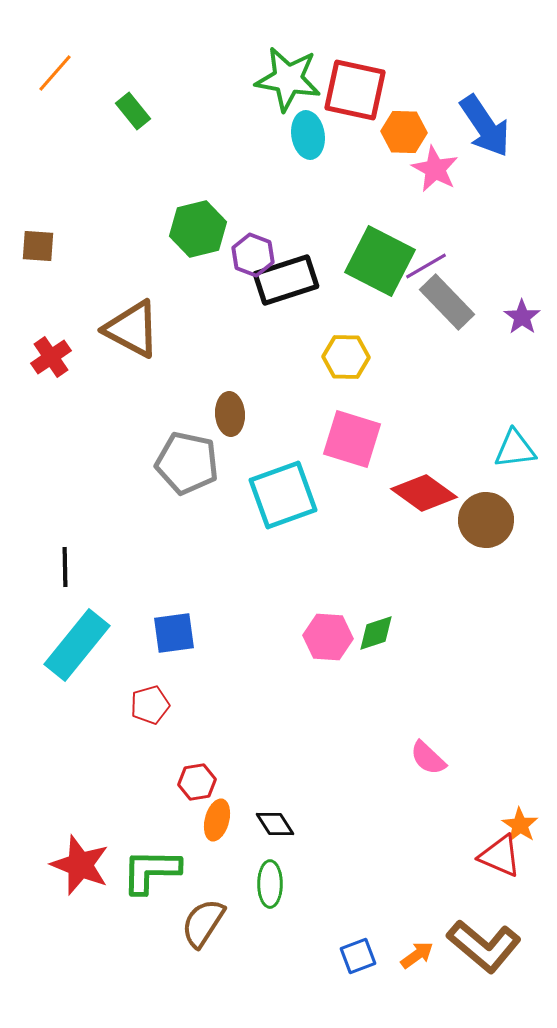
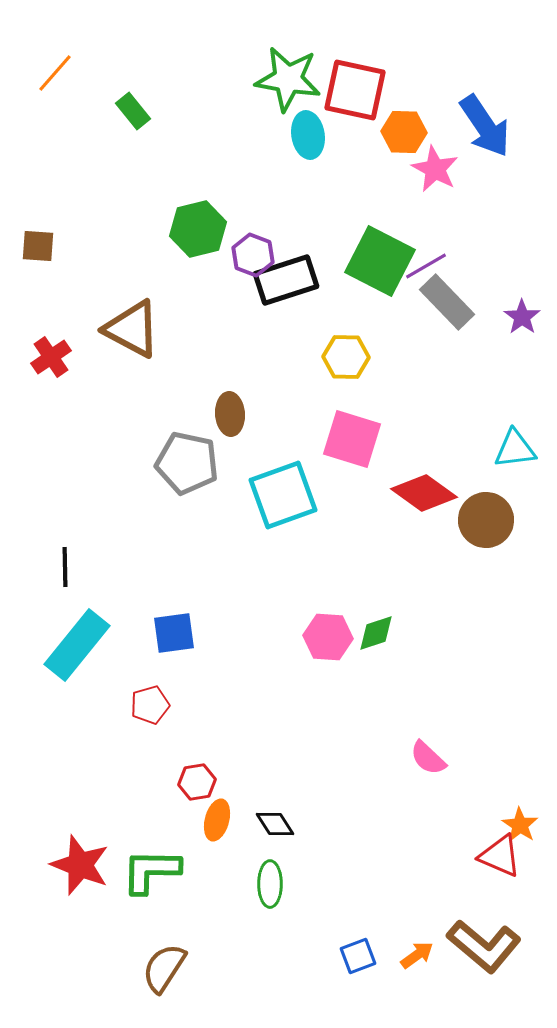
brown semicircle at (203, 923): moved 39 px left, 45 px down
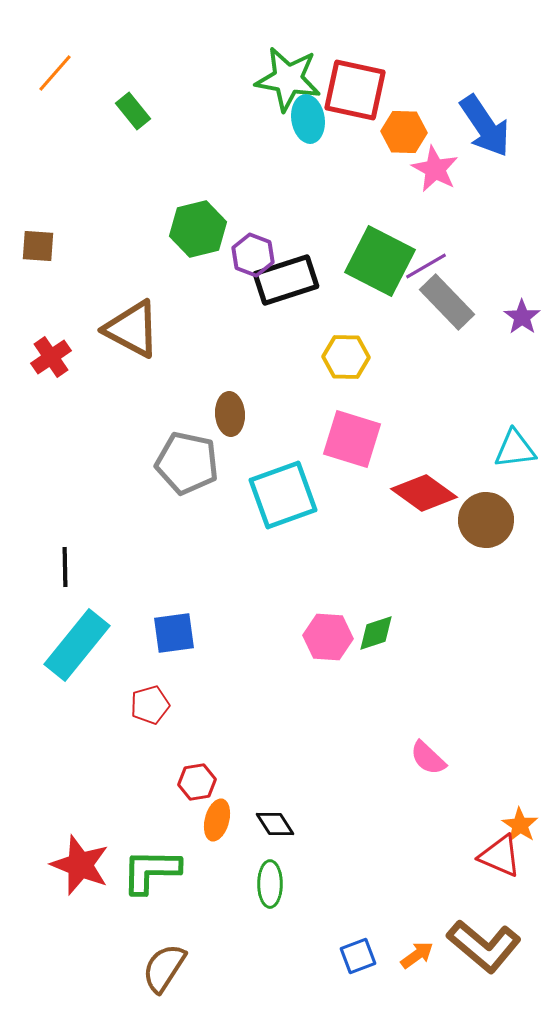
cyan ellipse at (308, 135): moved 16 px up
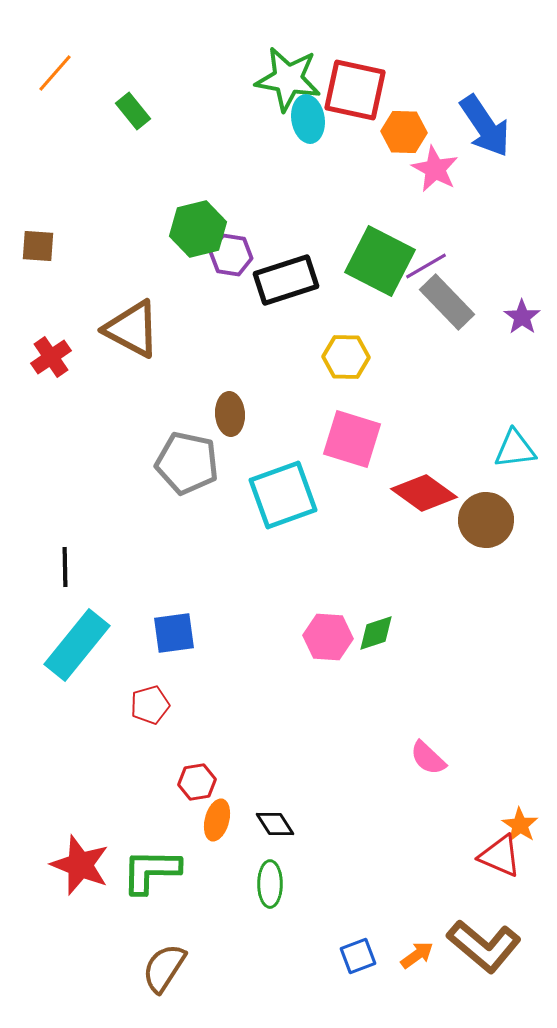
purple hexagon at (253, 255): moved 22 px left; rotated 12 degrees counterclockwise
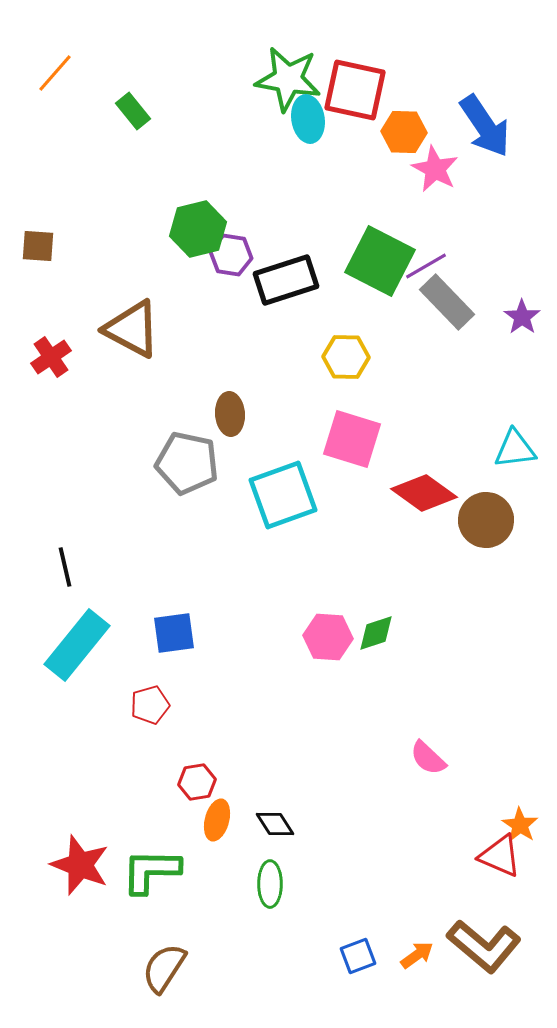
black line at (65, 567): rotated 12 degrees counterclockwise
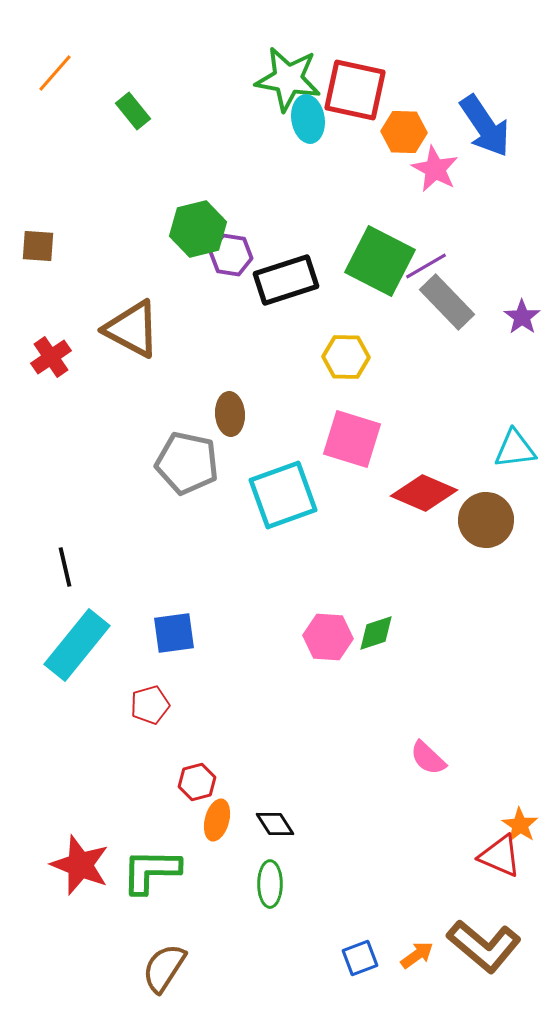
red diamond at (424, 493): rotated 12 degrees counterclockwise
red hexagon at (197, 782): rotated 6 degrees counterclockwise
blue square at (358, 956): moved 2 px right, 2 px down
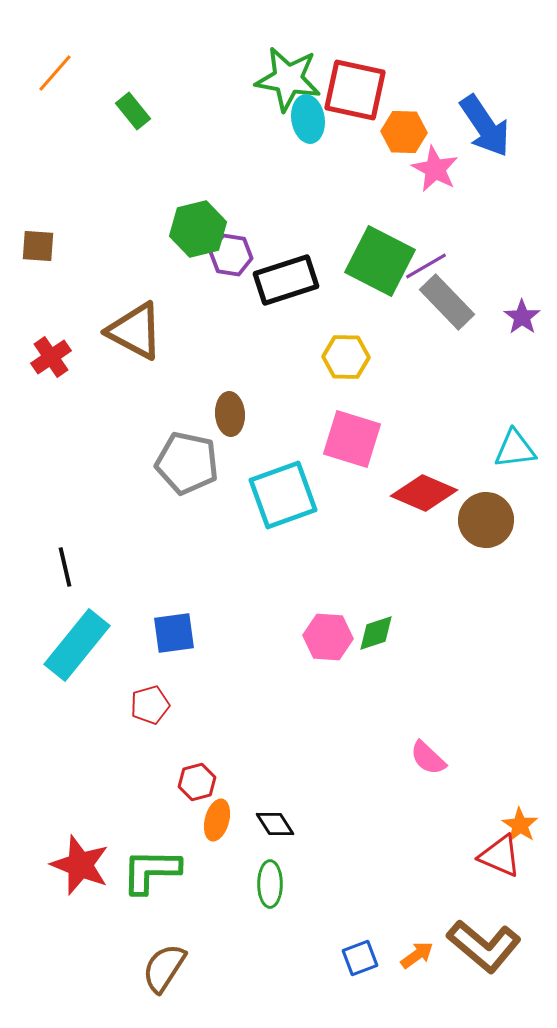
brown triangle at (132, 329): moved 3 px right, 2 px down
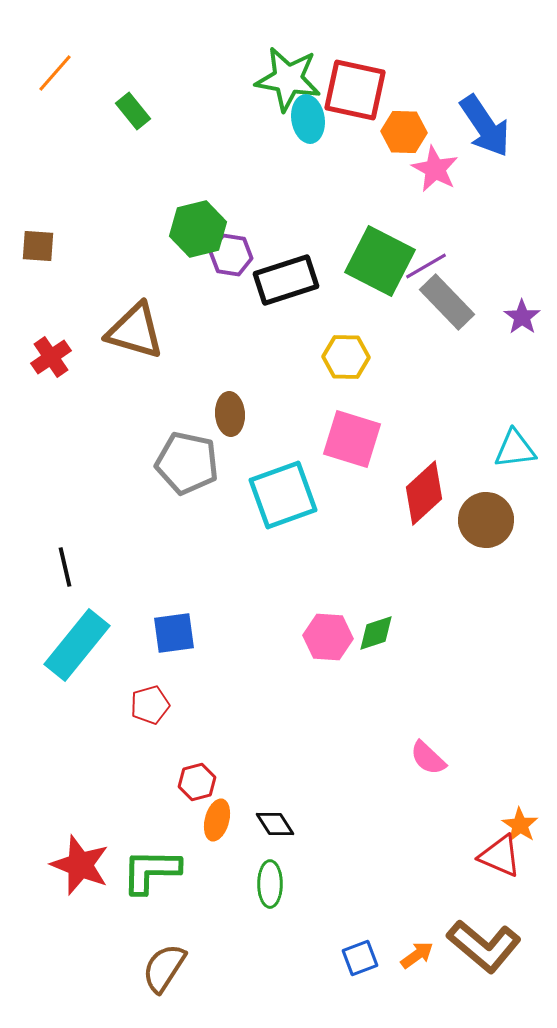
brown triangle at (135, 331): rotated 12 degrees counterclockwise
red diamond at (424, 493): rotated 66 degrees counterclockwise
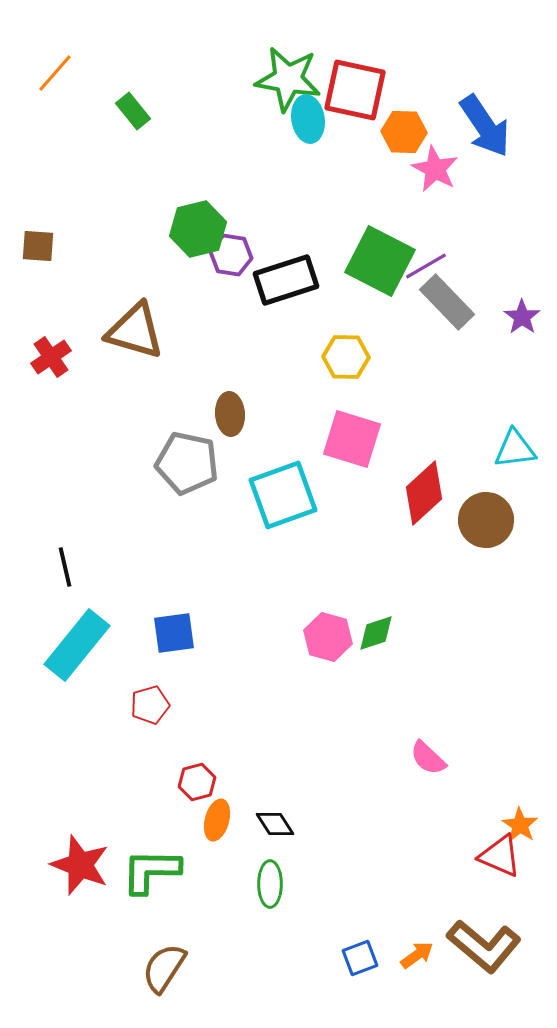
pink hexagon at (328, 637): rotated 12 degrees clockwise
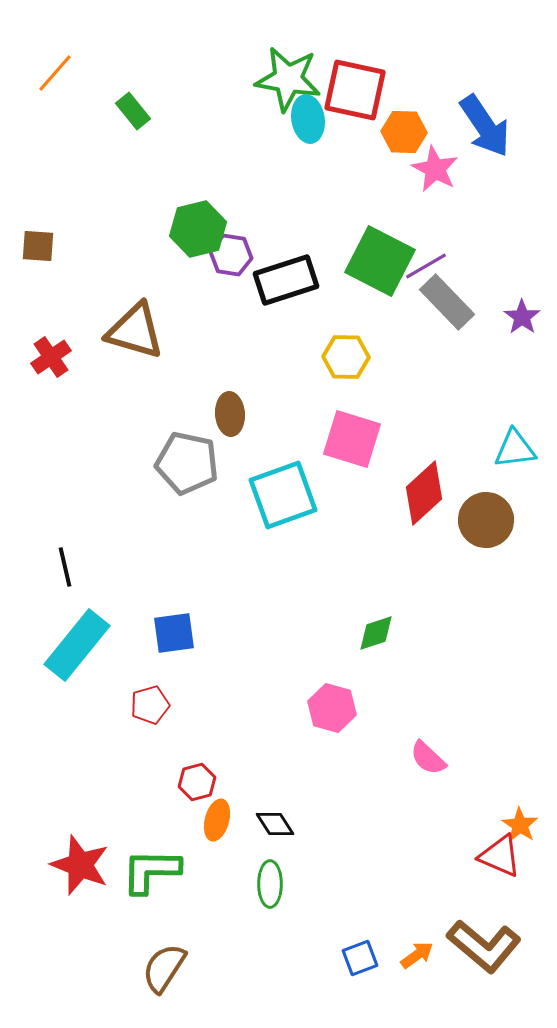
pink hexagon at (328, 637): moved 4 px right, 71 px down
